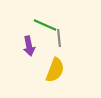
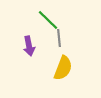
green line: moved 3 px right, 5 px up; rotated 20 degrees clockwise
yellow semicircle: moved 8 px right, 2 px up
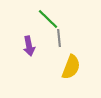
green line: moved 1 px up
yellow semicircle: moved 8 px right, 1 px up
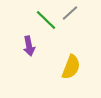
green line: moved 2 px left, 1 px down
gray line: moved 11 px right, 25 px up; rotated 54 degrees clockwise
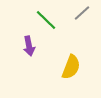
gray line: moved 12 px right
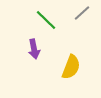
purple arrow: moved 5 px right, 3 px down
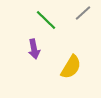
gray line: moved 1 px right
yellow semicircle: rotated 10 degrees clockwise
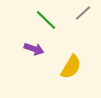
purple arrow: rotated 60 degrees counterclockwise
